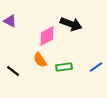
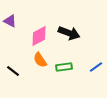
black arrow: moved 2 px left, 9 px down
pink diamond: moved 8 px left
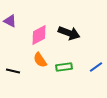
pink diamond: moved 1 px up
black line: rotated 24 degrees counterclockwise
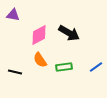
purple triangle: moved 3 px right, 6 px up; rotated 16 degrees counterclockwise
black arrow: rotated 10 degrees clockwise
black line: moved 2 px right, 1 px down
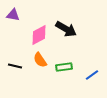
black arrow: moved 3 px left, 4 px up
blue line: moved 4 px left, 8 px down
black line: moved 6 px up
